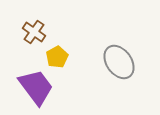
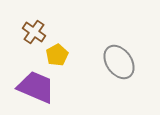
yellow pentagon: moved 2 px up
purple trapezoid: rotated 30 degrees counterclockwise
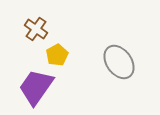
brown cross: moved 2 px right, 3 px up
purple trapezoid: rotated 78 degrees counterclockwise
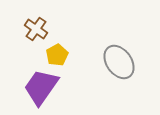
purple trapezoid: moved 5 px right
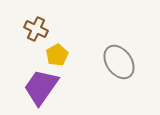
brown cross: rotated 10 degrees counterclockwise
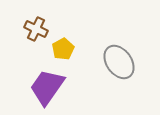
yellow pentagon: moved 6 px right, 6 px up
purple trapezoid: moved 6 px right
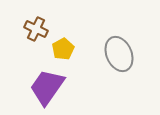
gray ellipse: moved 8 px up; rotated 12 degrees clockwise
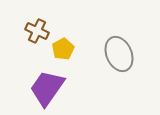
brown cross: moved 1 px right, 2 px down
purple trapezoid: moved 1 px down
